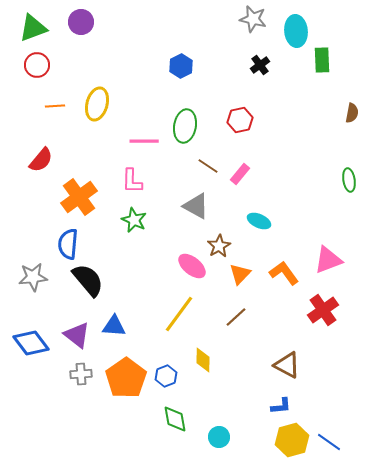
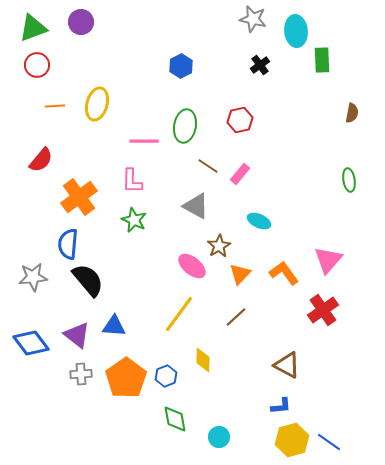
pink triangle at (328, 260): rotated 28 degrees counterclockwise
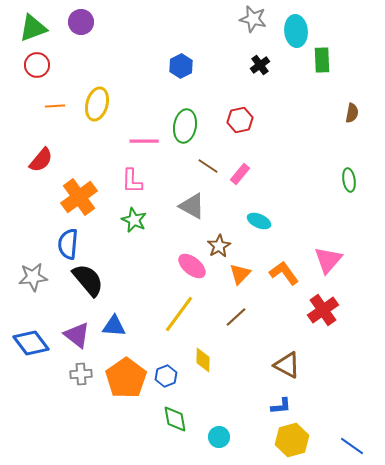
gray triangle at (196, 206): moved 4 px left
blue line at (329, 442): moved 23 px right, 4 px down
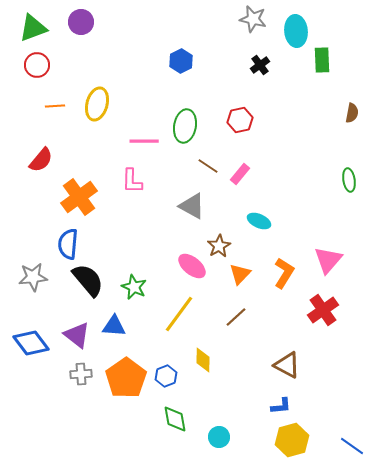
blue hexagon at (181, 66): moved 5 px up
green star at (134, 220): moved 67 px down
orange L-shape at (284, 273): rotated 68 degrees clockwise
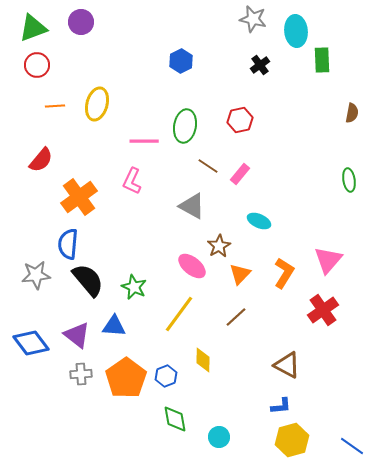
pink L-shape at (132, 181): rotated 24 degrees clockwise
gray star at (33, 277): moved 3 px right, 2 px up
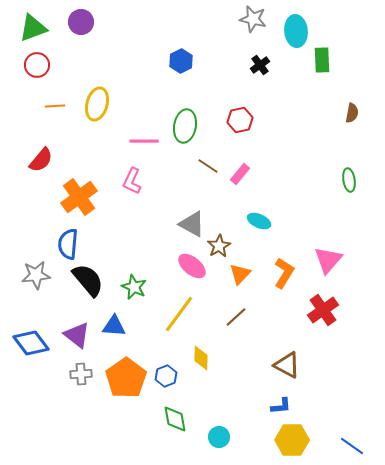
gray triangle at (192, 206): moved 18 px down
yellow diamond at (203, 360): moved 2 px left, 2 px up
yellow hexagon at (292, 440): rotated 16 degrees clockwise
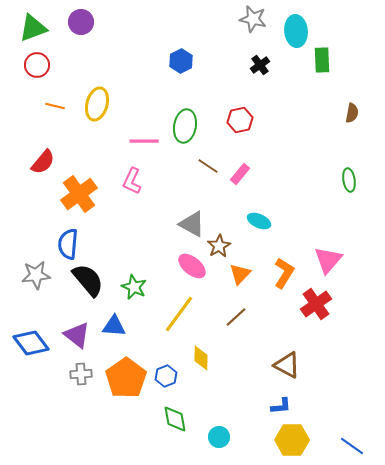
orange line at (55, 106): rotated 18 degrees clockwise
red semicircle at (41, 160): moved 2 px right, 2 px down
orange cross at (79, 197): moved 3 px up
red cross at (323, 310): moved 7 px left, 6 px up
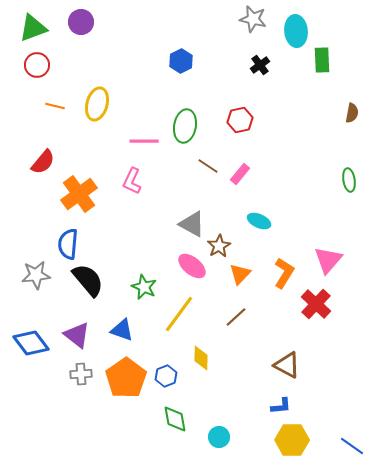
green star at (134, 287): moved 10 px right
red cross at (316, 304): rotated 12 degrees counterclockwise
blue triangle at (114, 326): moved 8 px right, 4 px down; rotated 15 degrees clockwise
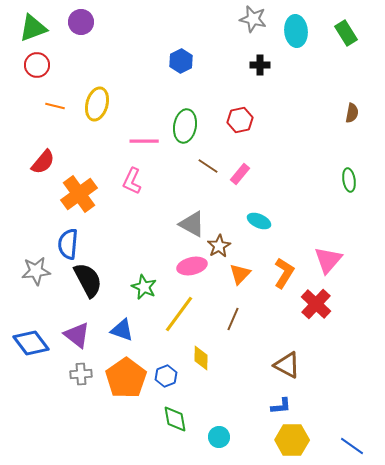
green rectangle at (322, 60): moved 24 px right, 27 px up; rotated 30 degrees counterclockwise
black cross at (260, 65): rotated 36 degrees clockwise
pink ellipse at (192, 266): rotated 52 degrees counterclockwise
gray star at (36, 275): moved 4 px up
black semicircle at (88, 280): rotated 12 degrees clockwise
brown line at (236, 317): moved 3 px left, 2 px down; rotated 25 degrees counterclockwise
